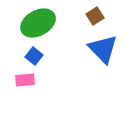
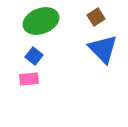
brown square: moved 1 px right, 1 px down
green ellipse: moved 3 px right, 2 px up; rotated 8 degrees clockwise
pink rectangle: moved 4 px right, 1 px up
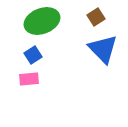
green ellipse: moved 1 px right
blue square: moved 1 px left, 1 px up; rotated 18 degrees clockwise
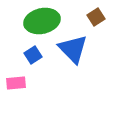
green ellipse: rotated 8 degrees clockwise
blue triangle: moved 30 px left
pink rectangle: moved 13 px left, 4 px down
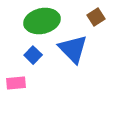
blue square: rotated 12 degrees counterclockwise
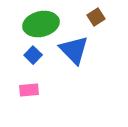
green ellipse: moved 1 px left, 3 px down
blue triangle: moved 1 px right, 1 px down
pink rectangle: moved 13 px right, 7 px down
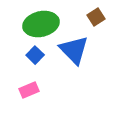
blue square: moved 2 px right
pink rectangle: rotated 18 degrees counterclockwise
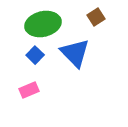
green ellipse: moved 2 px right
blue triangle: moved 1 px right, 3 px down
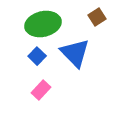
brown square: moved 1 px right
blue square: moved 2 px right, 1 px down
pink rectangle: moved 12 px right; rotated 24 degrees counterclockwise
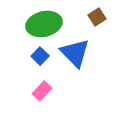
green ellipse: moved 1 px right
blue square: moved 3 px right
pink rectangle: moved 1 px right, 1 px down
